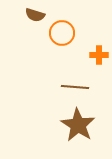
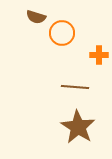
brown semicircle: moved 1 px right, 2 px down
brown star: moved 2 px down
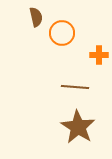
brown semicircle: rotated 120 degrees counterclockwise
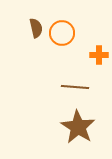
brown semicircle: moved 11 px down
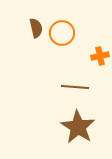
orange cross: moved 1 px right, 1 px down; rotated 12 degrees counterclockwise
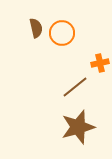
orange cross: moved 7 px down
brown line: rotated 44 degrees counterclockwise
brown star: rotated 24 degrees clockwise
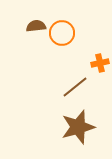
brown semicircle: moved 2 px up; rotated 84 degrees counterclockwise
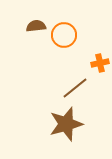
orange circle: moved 2 px right, 2 px down
brown line: moved 1 px down
brown star: moved 12 px left, 3 px up
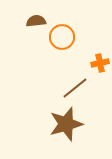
brown semicircle: moved 5 px up
orange circle: moved 2 px left, 2 px down
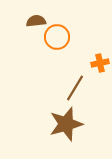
orange circle: moved 5 px left
brown line: rotated 20 degrees counterclockwise
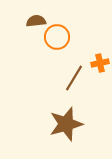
brown line: moved 1 px left, 10 px up
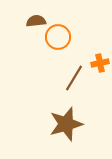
orange circle: moved 1 px right
